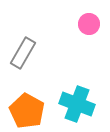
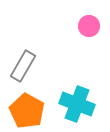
pink circle: moved 2 px down
gray rectangle: moved 13 px down
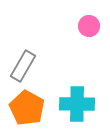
cyan cross: rotated 20 degrees counterclockwise
orange pentagon: moved 3 px up
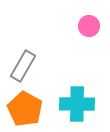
orange pentagon: moved 2 px left, 1 px down
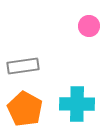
gray rectangle: rotated 52 degrees clockwise
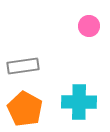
cyan cross: moved 2 px right, 2 px up
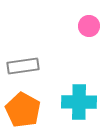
orange pentagon: moved 2 px left, 1 px down
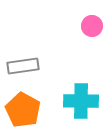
pink circle: moved 3 px right
cyan cross: moved 2 px right, 1 px up
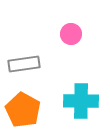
pink circle: moved 21 px left, 8 px down
gray rectangle: moved 1 px right, 2 px up
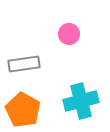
pink circle: moved 2 px left
cyan cross: rotated 16 degrees counterclockwise
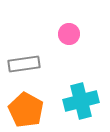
orange pentagon: moved 3 px right
